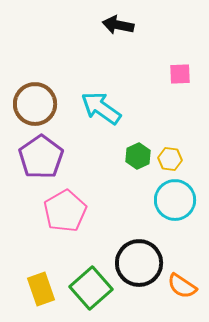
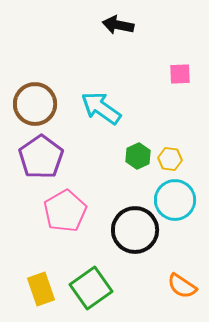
black circle: moved 4 px left, 33 px up
green square: rotated 6 degrees clockwise
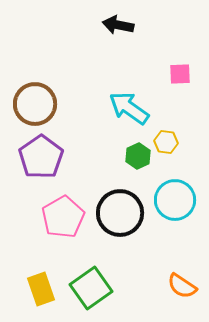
cyan arrow: moved 28 px right
yellow hexagon: moved 4 px left, 17 px up
pink pentagon: moved 2 px left, 6 px down
black circle: moved 15 px left, 17 px up
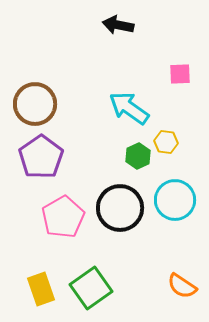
black circle: moved 5 px up
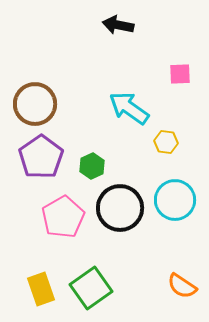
green hexagon: moved 46 px left, 10 px down
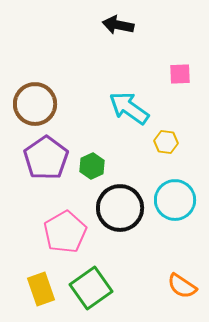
purple pentagon: moved 5 px right, 1 px down
pink pentagon: moved 2 px right, 15 px down
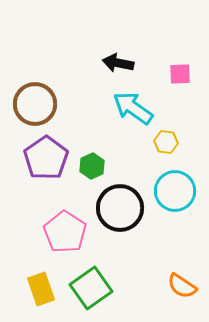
black arrow: moved 38 px down
cyan arrow: moved 4 px right
cyan circle: moved 9 px up
pink pentagon: rotated 9 degrees counterclockwise
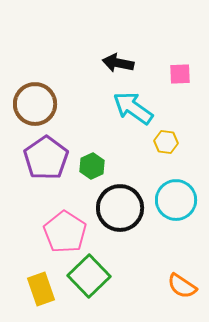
cyan circle: moved 1 px right, 9 px down
green square: moved 2 px left, 12 px up; rotated 9 degrees counterclockwise
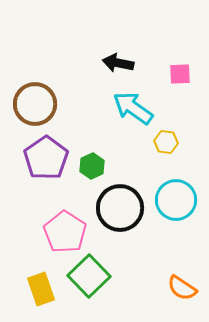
orange semicircle: moved 2 px down
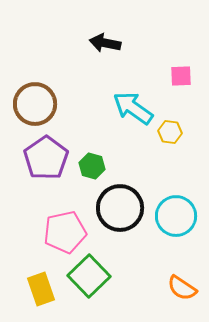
black arrow: moved 13 px left, 20 px up
pink square: moved 1 px right, 2 px down
yellow hexagon: moved 4 px right, 10 px up
green hexagon: rotated 20 degrees counterclockwise
cyan circle: moved 16 px down
pink pentagon: rotated 27 degrees clockwise
